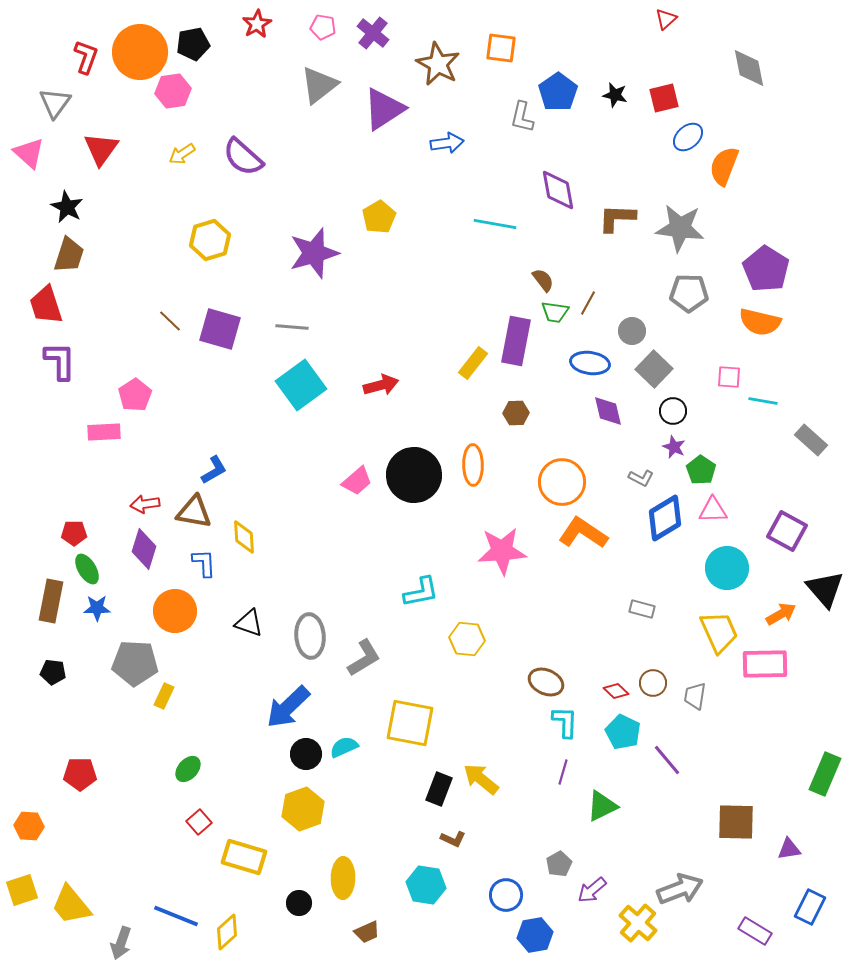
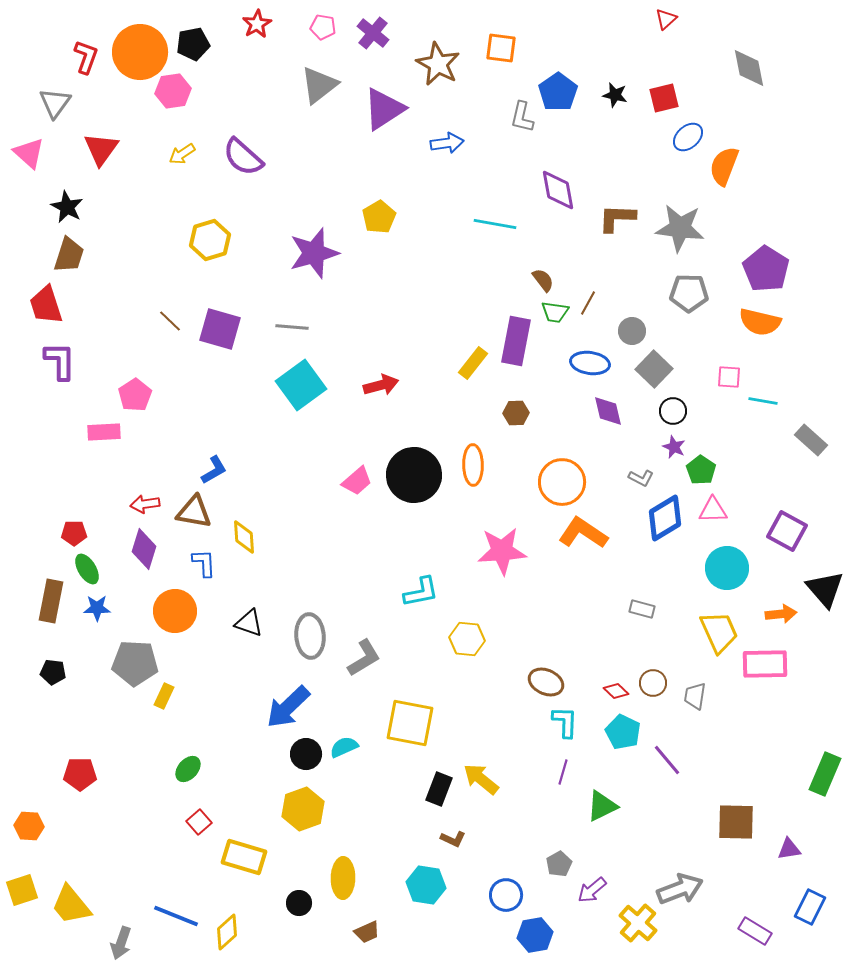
orange arrow at (781, 614): rotated 24 degrees clockwise
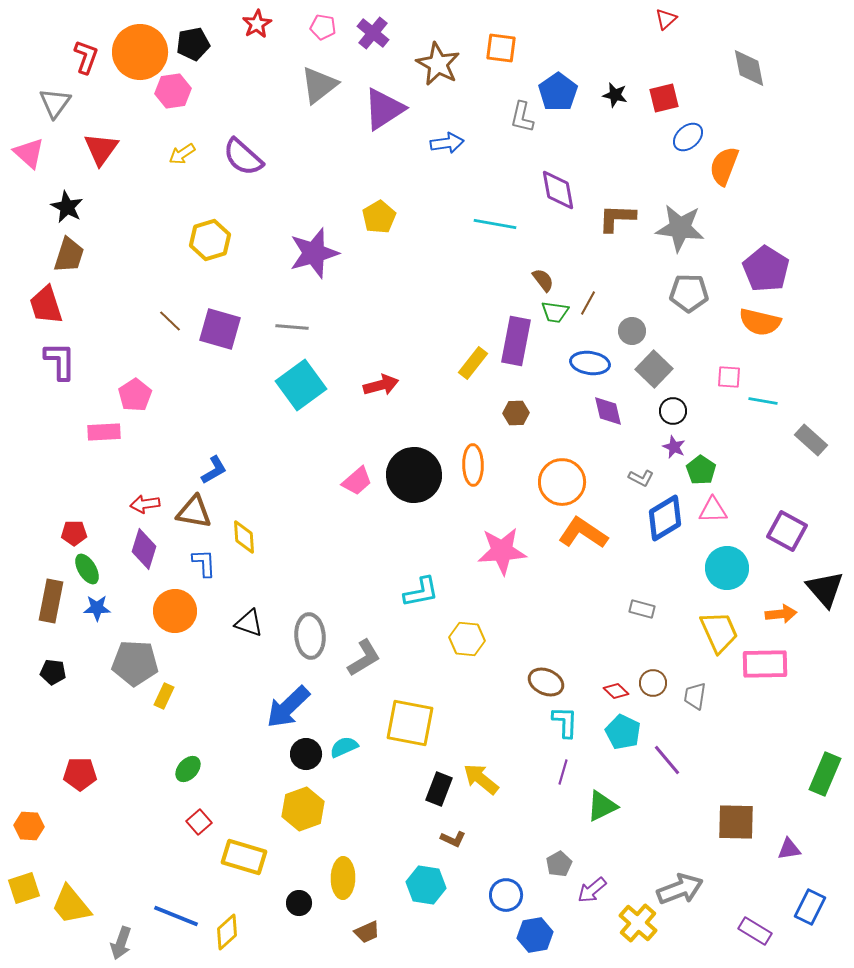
yellow square at (22, 890): moved 2 px right, 2 px up
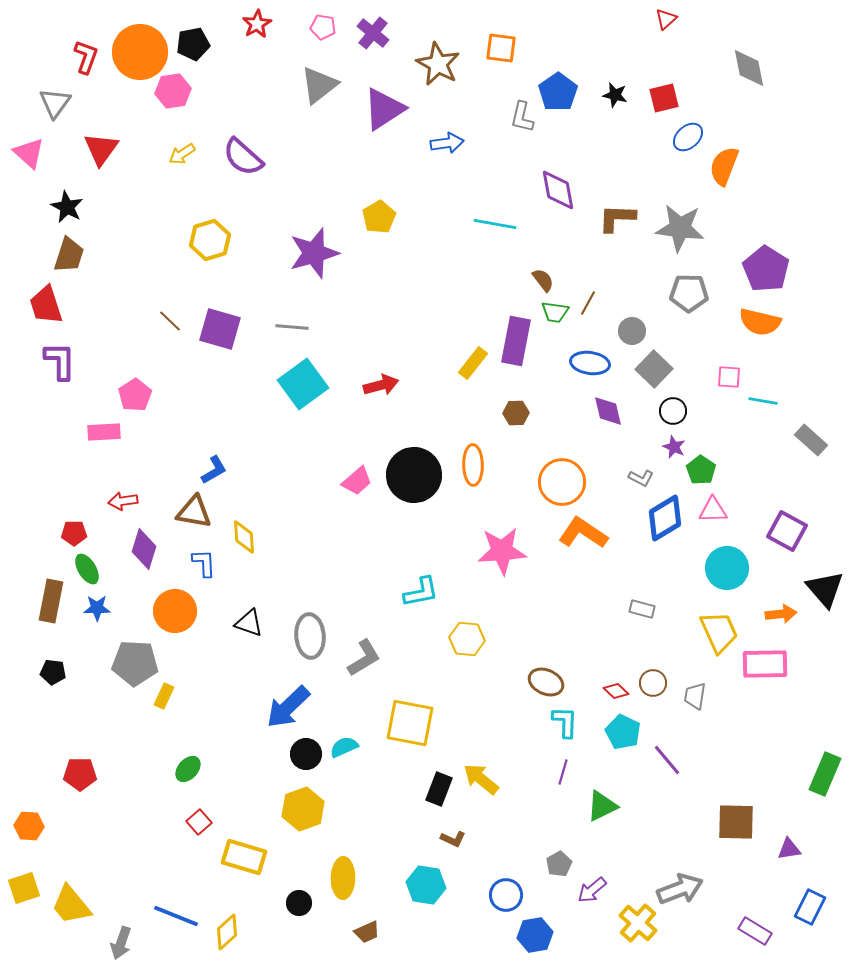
cyan square at (301, 385): moved 2 px right, 1 px up
red arrow at (145, 504): moved 22 px left, 3 px up
